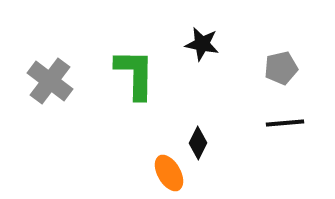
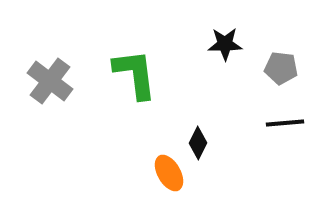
black star: moved 23 px right; rotated 12 degrees counterclockwise
gray pentagon: rotated 20 degrees clockwise
green L-shape: rotated 8 degrees counterclockwise
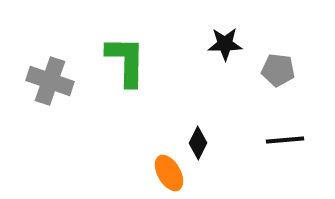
gray pentagon: moved 3 px left, 2 px down
green L-shape: moved 9 px left, 13 px up; rotated 8 degrees clockwise
gray cross: rotated 18 degrees counterclockwise
black line: moved 17 px down
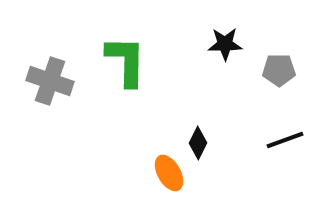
gray pentagon: moved 1 px right; rotated 8 degrees counterclockwise
black line: rotated 15 degrees counterclockwise
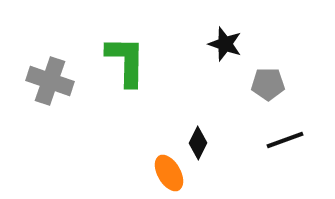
black star: rotated 20 degrees clockwise
gray pentagon: moved 11 px left, 14 px down
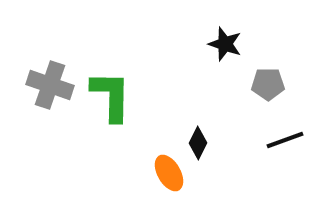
green L-shape: moved 15 px left, 35 px down
gray cross: moved 4 px down
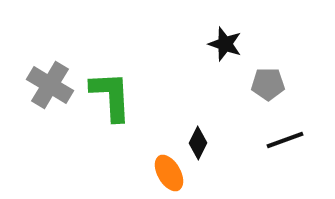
gray cross: rotated 12 degrees clockwise
green L-shape: rotated 4 degrees counterclockwise
